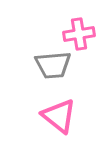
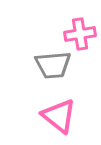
pink cross: moved 1 px right
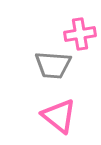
gray trapezoid: rotated 9 degrees clockwise
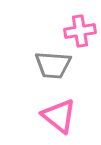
pink cross: moved 3 px up
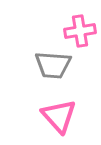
pink triangle: rotated 9 degrees clockwise
